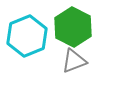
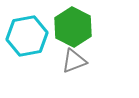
cyan hexagon: rotated 12 degrees clockwise
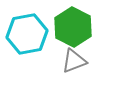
cyan hexagon: moved 2 px up
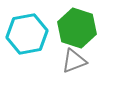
green hexagon: moved 4 px right, 1 px down; rotated 9 degrees counterclockwise
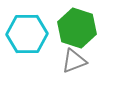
cyan hexagon: rotated 9 degrees clockwise
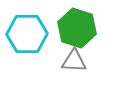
gray triangle: rotated 24 degrees clockwise
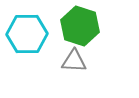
green hexagon: moved 3 px right, 2 px up
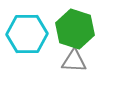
green hexagon: moved 5 px left, 3 px down
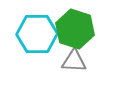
cyan hexagon: moved 10 px right
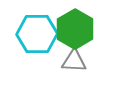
green hexagon: rotated 12 degrees clockwise
